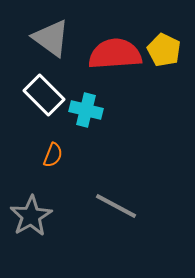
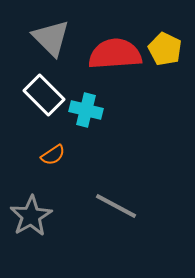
gray triangle: rotated 9 degrees clockwise
yellow pentagon: moved 1 px right, 1 px up
orange semicircle: rotated 35 degrees clockwise
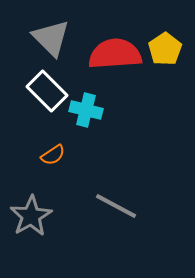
yellow pentagon: rotated 12 degrees clockwise
white rectangle: moved 3 px right, 4 px up
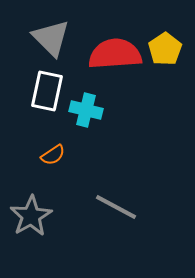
white rectangle: rotated 57 degrees clockwise
gray line: moved 1 px down
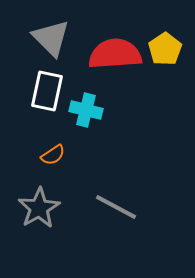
gray star: moved 8 px right, 8 px up
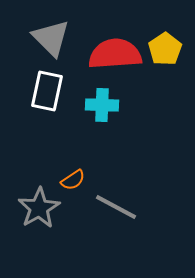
cyan cross: moved 16 px right, 5 px up; rotated 12 degrees counterclockwise
orange semicircle: moved 20 px right, 25 px down
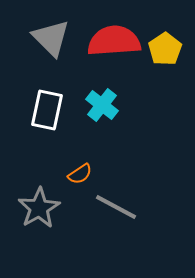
red semicircle: moved 1 px left, 13 px up
white rectangle: moved 19 px down
cyan cross: rotated 36 degrees clockwise
orange semicircle: moved 7 px right, 6 px up
